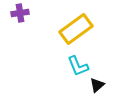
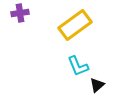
yellow rectangle: moved 1 px left, 4 px up
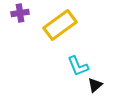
yellow rectangle: moved 15 px left
black triangle: moved 2 px left
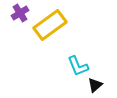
purple cross: rotated 24 degrees counterclockwise
yellow rectangle: moved 10 px left
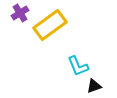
black triangle: moved 1 px left, 1 px down; rotated 21 degrees clockwise
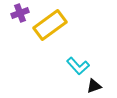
purple cross: rotated 12 degrees clockwise
cyan L-shape: rotated 20 degrees counterclockwise
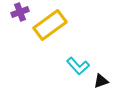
purple cross: moved 1 px up
black triangle: moved 7 px right, 5 px up
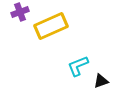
yellow rectangle: moved 1 px right, 1 px down; rotated 12 degrees clockwise
cyan L-shape: rotated 110 degrees clockwise
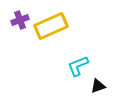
purple cross: moved 8 px down
black triangle: moved 3 px left, 5 px down
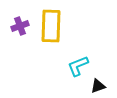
purple cross: moved 6 px down
yellow rectangle: rotated 64 degrees counterclockwise
